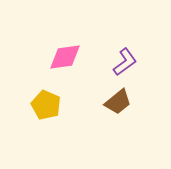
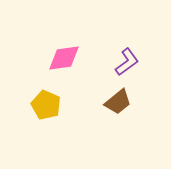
pink diamond: moved 1 px left, 1 px down
purple L-shape: moved 2 px right
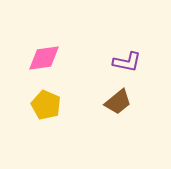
pink diamond: moved 20 px left
purple L-shape: rotated 48 degrees clockwise
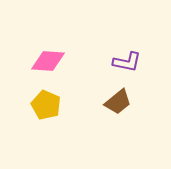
pink diamond: moved 4 px right, 3 px down; rotated 12 degrees clockwise
